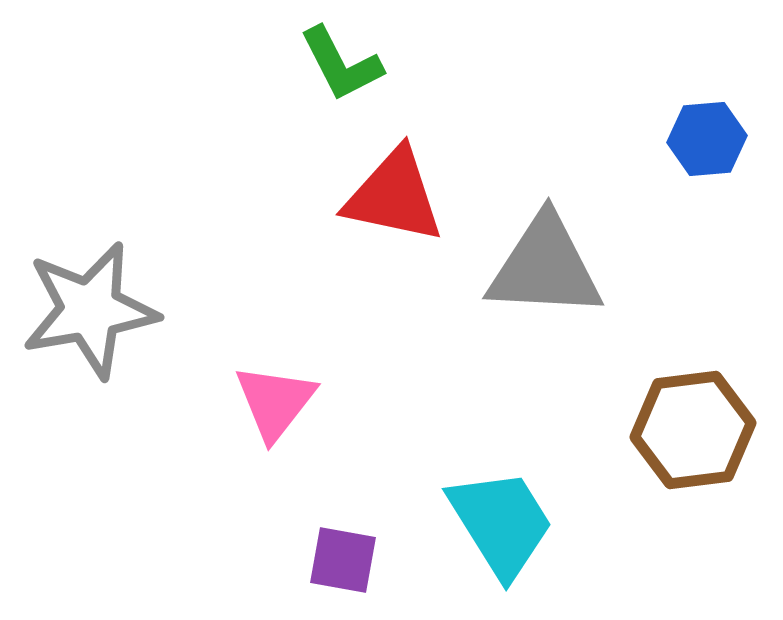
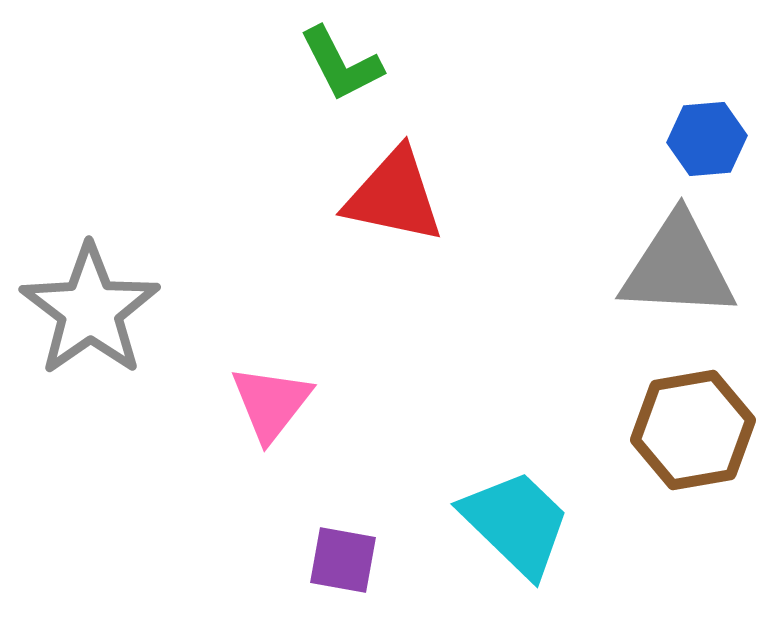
gray triangle: moved 133 px right
gray star: rotated 25 degrees counterclockwise
pink triangle: moved 4 px left, 1 px down
brown hexagon: rotated 3 degrees counterclockwise
cyan trapezoid: moved 15 px right; rotated 14 degrees counterclockwise
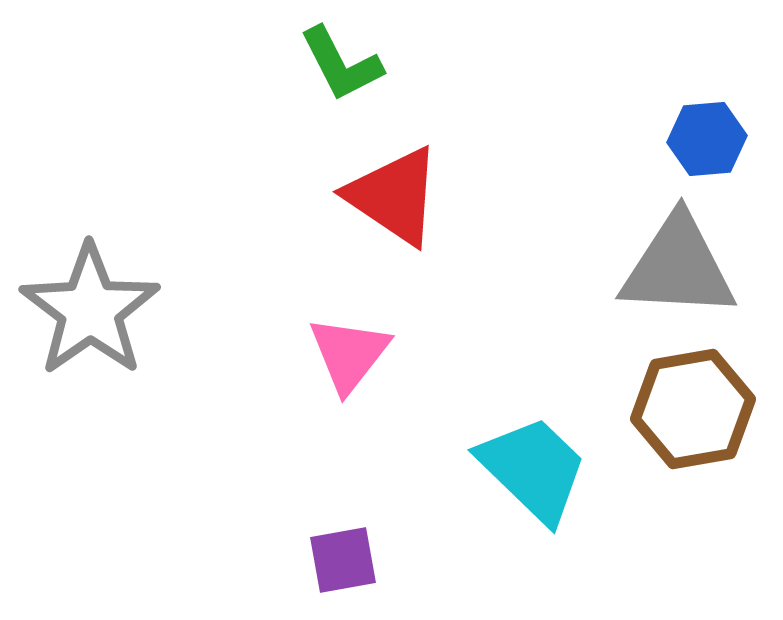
red triangle: rotated 22 degrees clockwise
pink triangle: moved 78 px right, 49 px up
brown hexagon: moved 21 px up
cyan trapezoid: moved 17 px right, 54 px up
purple square: rotated 20 degrees counterclockwise
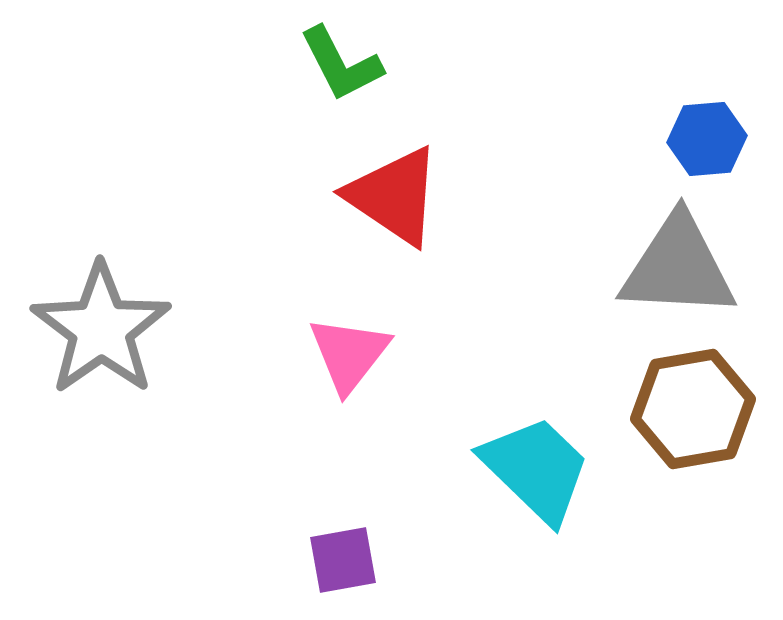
gray star: moved 11 px right, 19 px down
cyan trapezoid: moved 3 px right
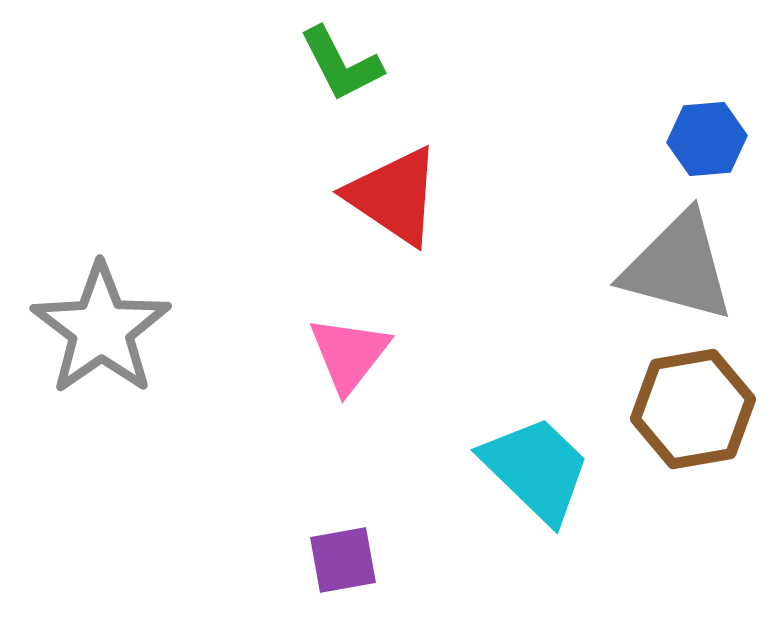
gray triangle: rotated 12 degrees clockwise
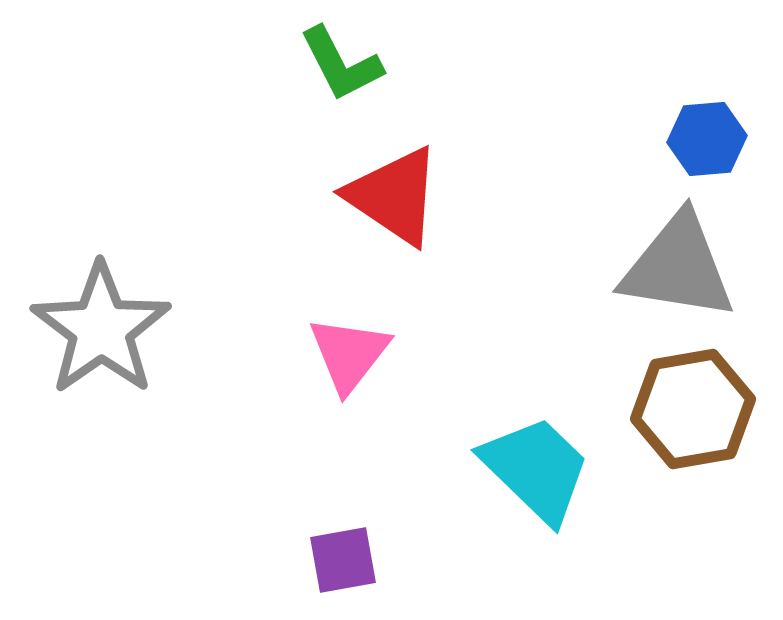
gray triangle: rotated 6 degrees counterclockwise
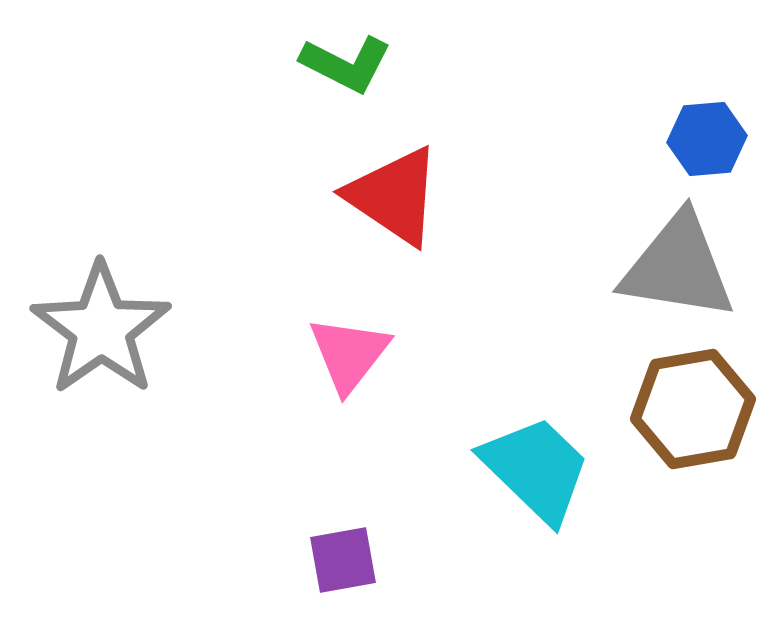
green L-shape: moved 5 px right; rotated 36 degrees counterclockwise
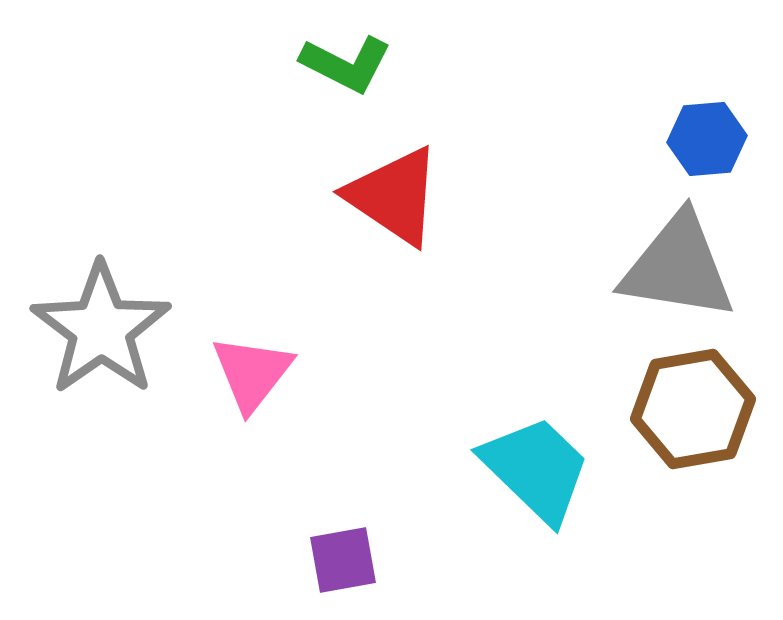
pink triangle: moved 97 px left, 19 px down
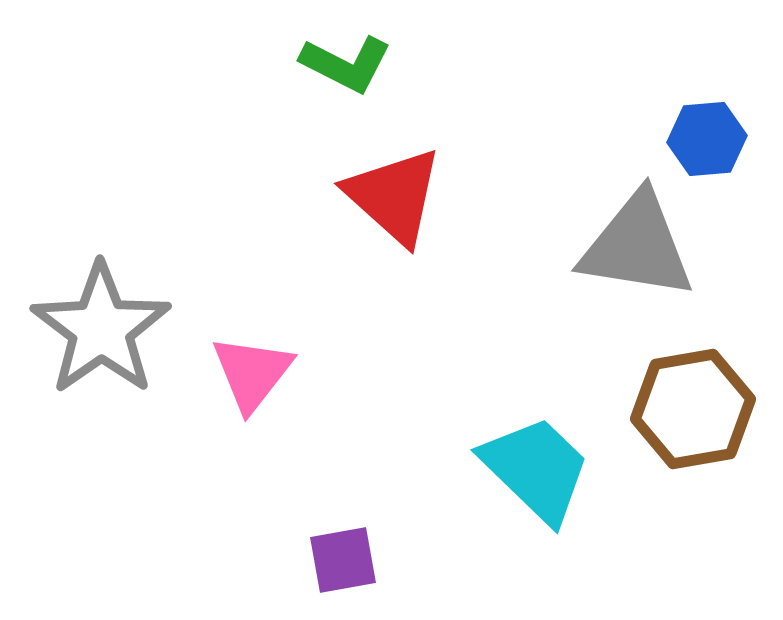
red triangle: rotated 8 degrees clockwise
gray triangle: moved 41 px left, 21 px up
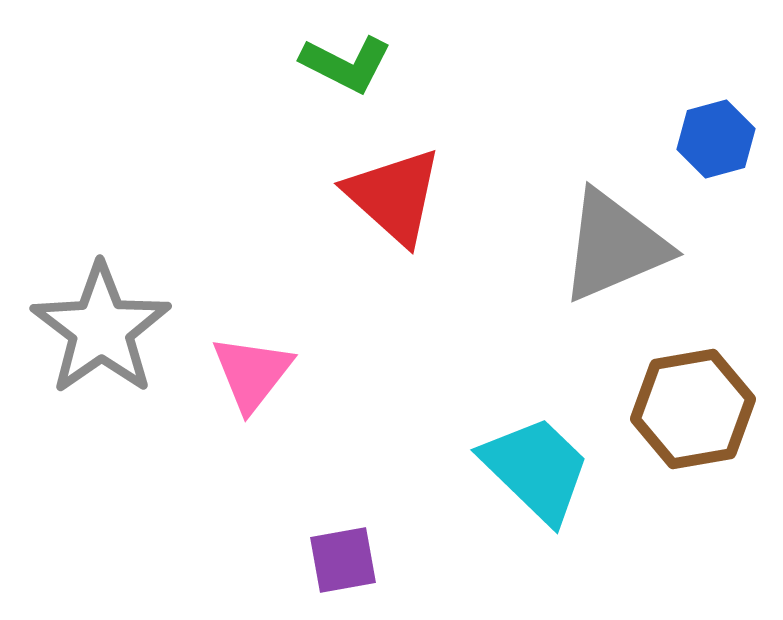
blue hexagon: moved 9 px right; rotated 10 degrees counterclockwise
gray triangle: moved 23 px left; rotated 32 degrees counterclockwise
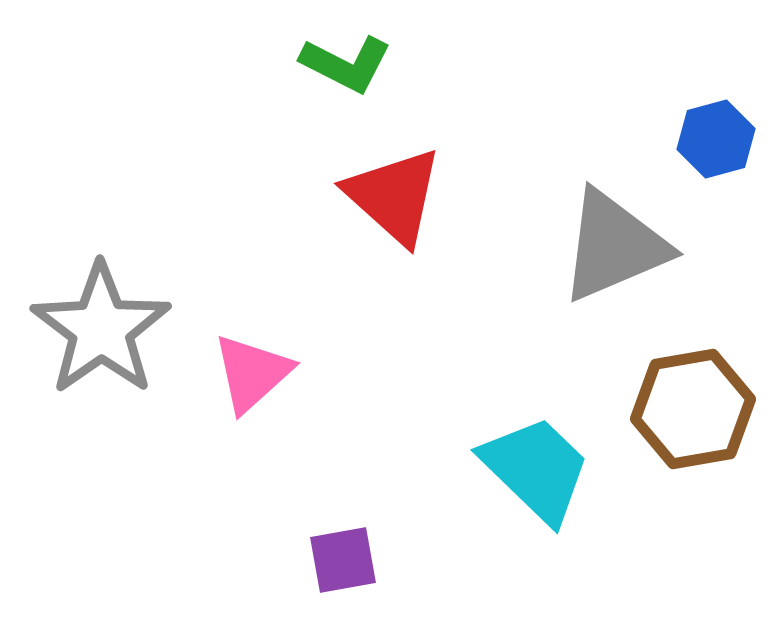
pink triangle: rotated 10 degrees clockwise
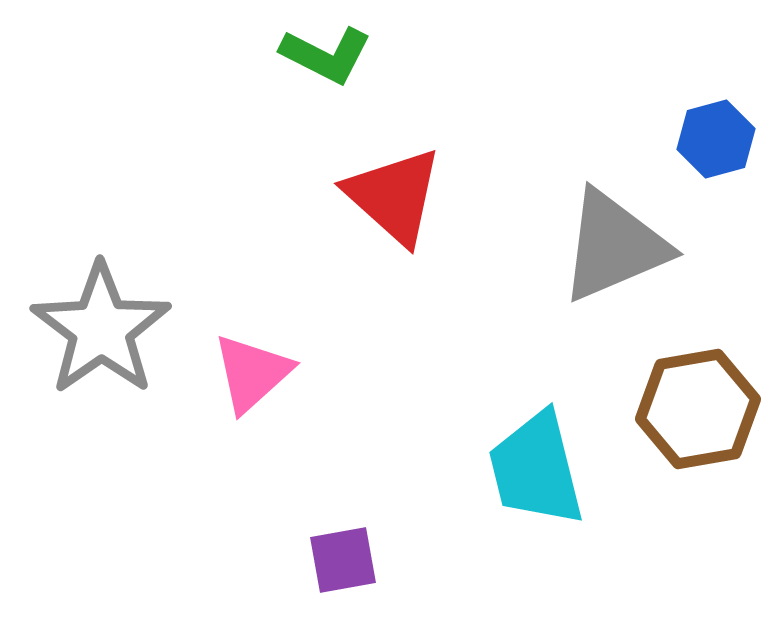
green L-shape: moved 20 px left, 9 px up
brown hexagon: moved 5 px right
cyan trapezoid: rotated 148 degrees counterclockwise
